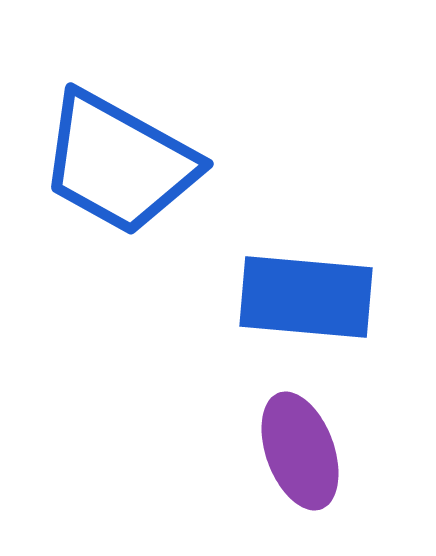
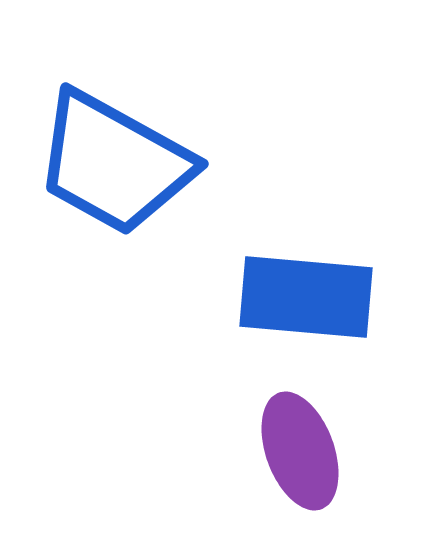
blue trapezoid: moved 5 px left
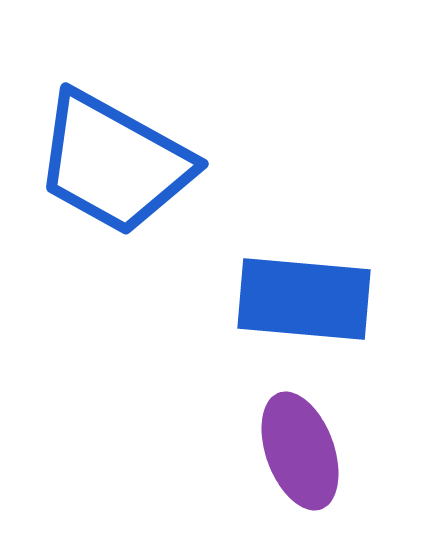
blue rectangle: moved 2 px left, 2 px down
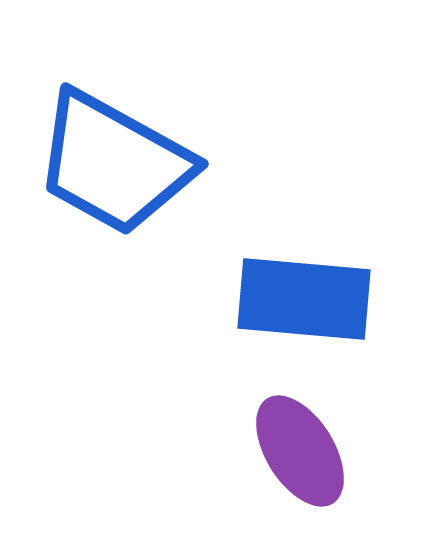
purple ellipse: rotated 12 degrees counterclockwise
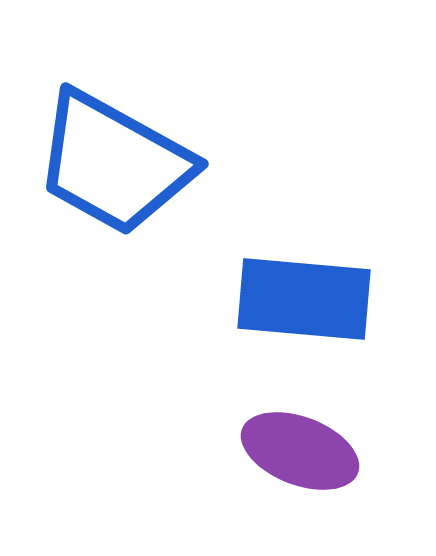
purple ellipse: rotated 37 degrees counterclockwise
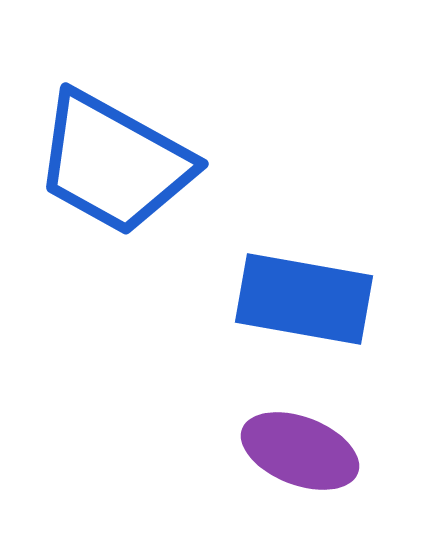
blue rectangle: rotated 5 degrees clockwise
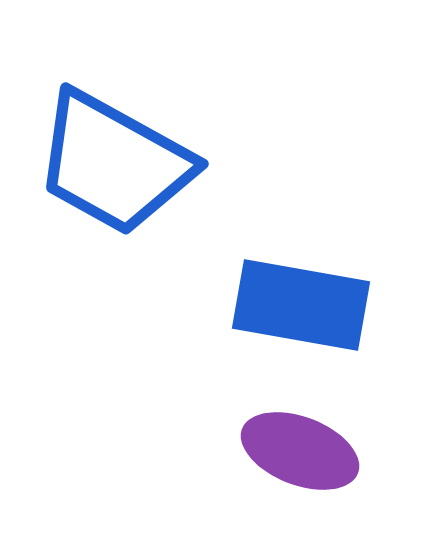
blue rectangle: moved 3 px left, 6 px down
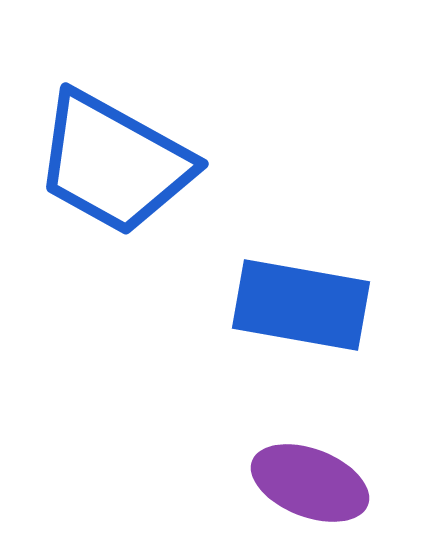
purple ellipse: moved 10 px right, 32 px down
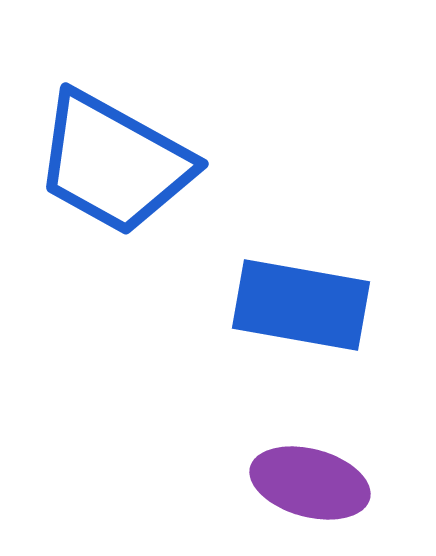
purple ellipse: rotated 6 degrees counterclockwise
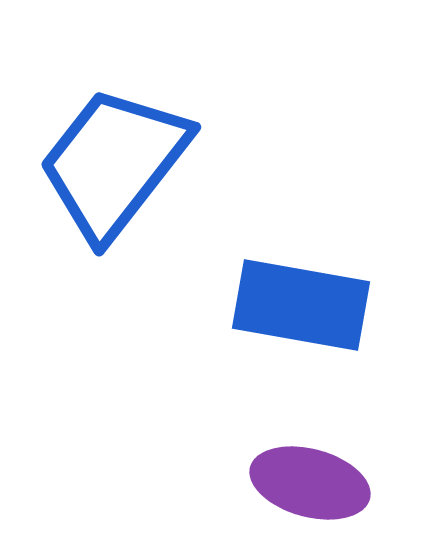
blue trapezoid: rotated 99 degrees clockwise
